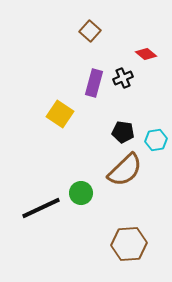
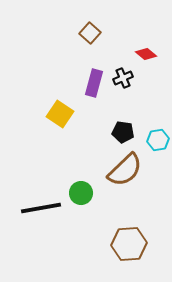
brown square: moved 2 px down
cyan hexagon: moved 2 px right
black line: rotated 15 degrees clockwise
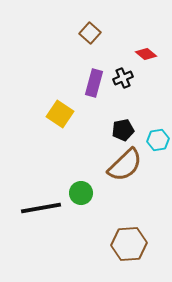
black pentagon: moved 2 px up; rotated 20 degrees counterclockwise
brown semicircle: moved 5 px up
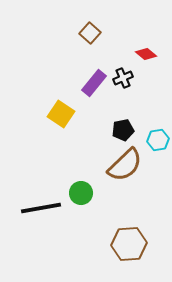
purple rectangle: rotated 24 degrees clockwise
yellow square: moved 1 px right
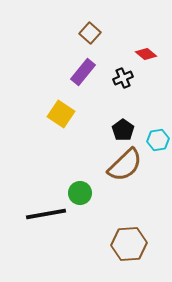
purple rectangle: moved 11 px left, 11 px up
black pentagon: rotated 25 degrees counterclockwise
green circle: moved 1 px left
black line: moved 5 px right, 6 px down
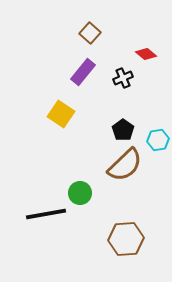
brown hexagon: moved 3 px left, 5 px up
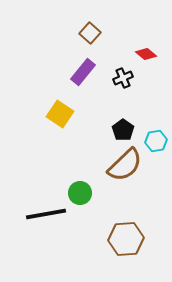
yellow square: moved 1 px left
cyan hexagon: moved 2 px left, 1 px down
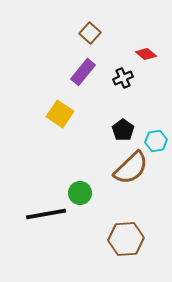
brown semicircle: moved 6 px right, 3 px down
